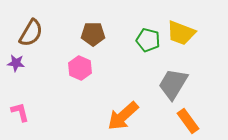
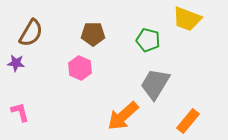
yellow trapezoid: moved 6 px right, 14 px up
gray trapezoid: moved 18 px left
orange rectangle: rotated 75 degrees clockwise
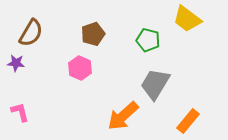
yellow trapezoid: rotated 16 degrees clockwise
brown pentagon: rotated 20 degrees counterclockwise
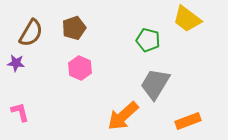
brown pentagon: moved 19 px left, 6 px up
orange rectangle: rotated 30 degrees clockwise
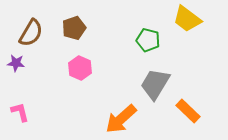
orange arrow: moved 2 px left, 3 px down
orange rectangle: moved 10 px up; rotated 65 degrees clockwise
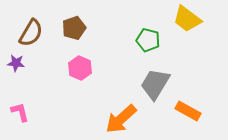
orange rectangle: rotated 15 degrees counterclockwise
